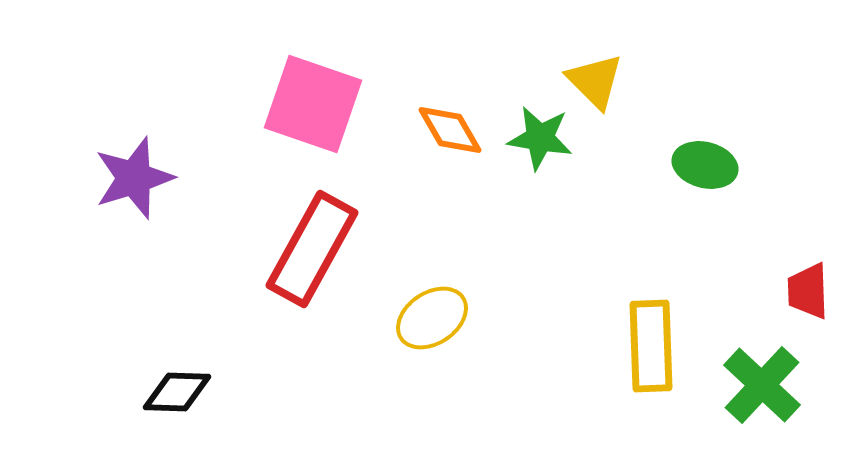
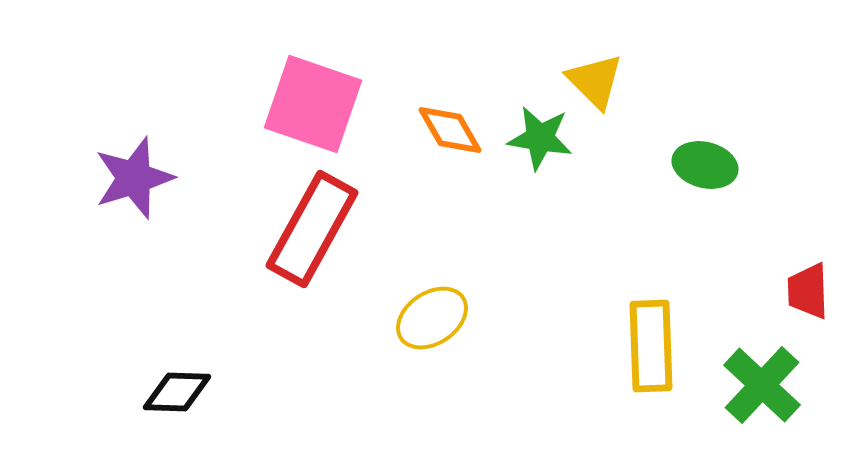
red rectangle: moved 20 px up
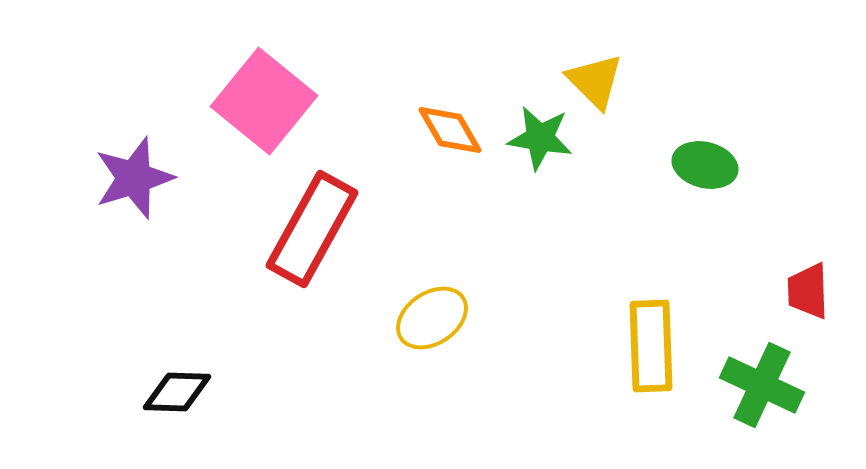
pink square: moved 49 px left, 3 px up; rotated 20 degrees clockwise
green cross: rotated 18 degrees counterclockwise
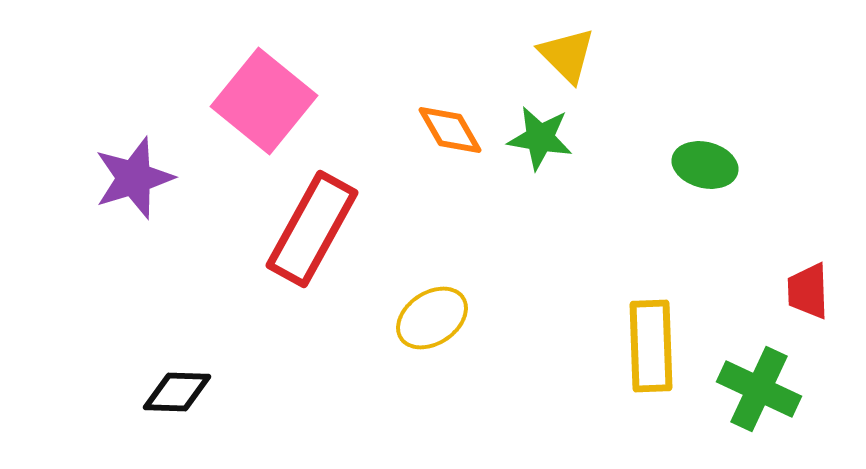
yellow triangle: moved 28 px left, 26 px up
green cross: moved 3 px left, 4 px down
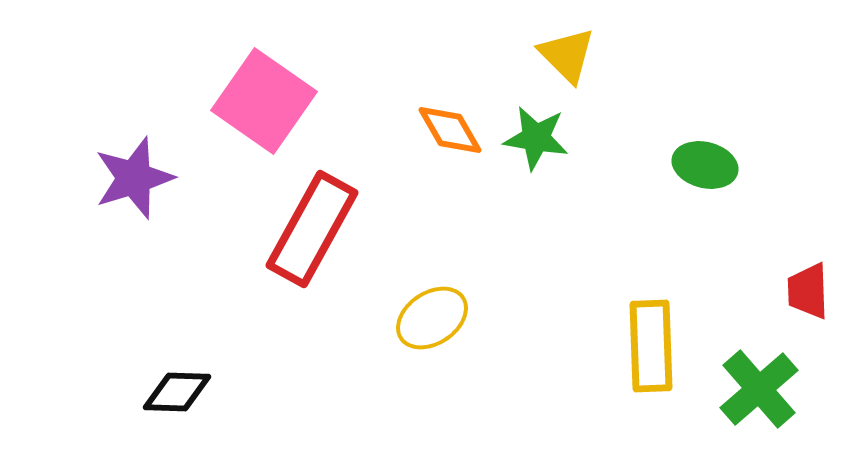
pink square: rotated 4 degrees counterclockwise
green star: moved 4 px left
green cross: rotated 24 degrees clockwise
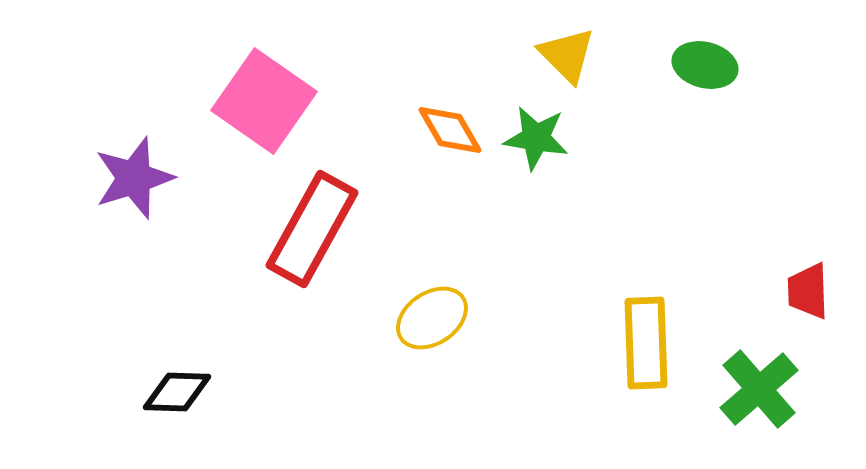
green ellipse: moved 100 px up
yellow rectangle: moved 5 px left, 3 px up
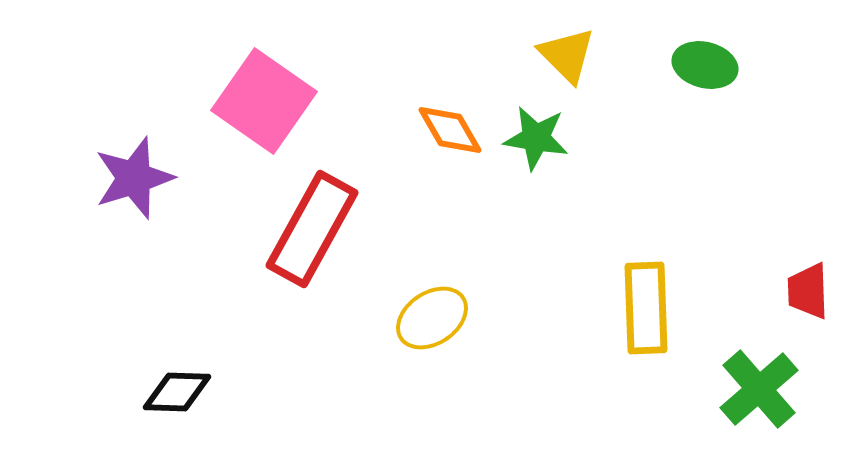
yellow rectangle: moved 35 px up
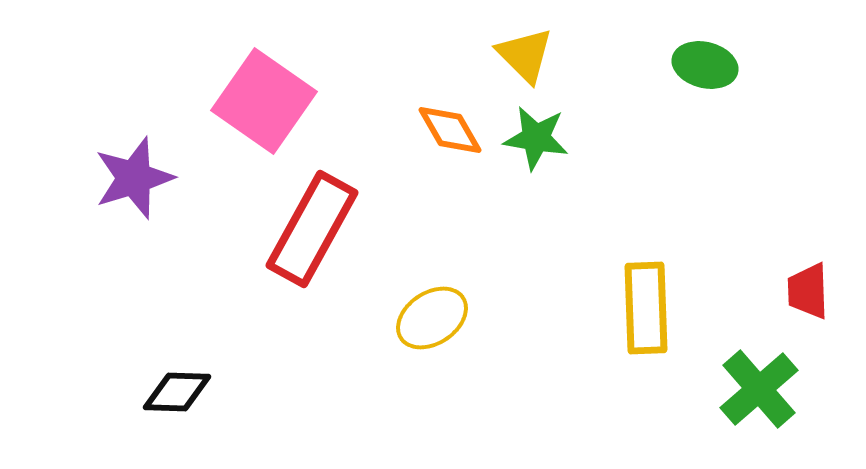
yellow triangle: moved 42 px left
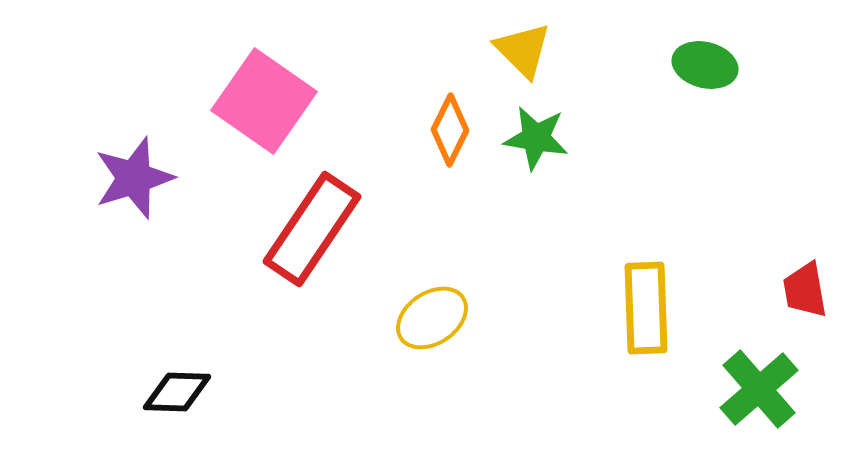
yellow triangle: moved 2 px left, 5 px up
orange diamond: rotated 56 degrees clockwise
red rectangle: rotated 5 degrees clockwise
red trapezoid: moved 3 px left, 1 px up; rotated 8 degrees counterclockwise
